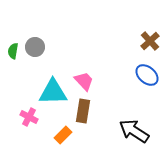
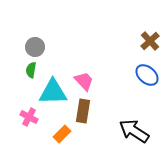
green semicircle: moved 18 px right, 19 px down
orange rectangle: moved 1 px left, 1 px up
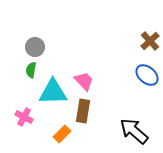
pink cross: moved 5 px left
black arrow: rotated 8 degrees clockwise
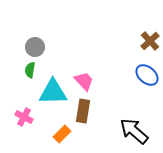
green semicircle: moved 1 px left
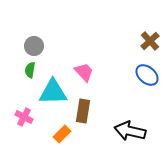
gray circle: moved 1 px left, 1 px up
pink trapezoid: moved 9 px up
black arrow: moved 4 px left; rotated 28 degrees counterclockwise
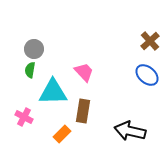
gray circle: moved 3 px down
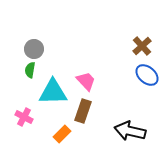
brown cross: moved 8 px left, 5 px down
pink trapezoid: moved 2 px right, 9 px down
brown rectangle: rotated 10 degrees clockwise
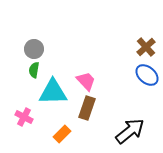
brown cross: moved 4 px right, 1 px down
green semicircle: moved 4 px right
brown rectangle: moved 4 px right, 3 px up
black arrow: rotated 128 degrees clockwise
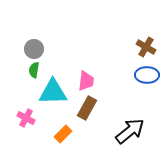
brown cross: rotated 18 degrees counterclockwise
blue ellipse: rotated 40 degrees counterclockwise
pink trapezoid: rotated 50 degrees clockwise
brown rectangle: rotated 10 degrees clockwise
pink cross: moved 2 px right, 1 px down
orange rectangle: moved 1 px right
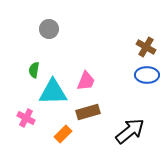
gray circle: moved 15 px right, 20 px up
pink trapezoid: rotated 15 degrees clockwise
brown rectangle: moved 1 px right, 4 px down; rotated 45 degrees clockwise
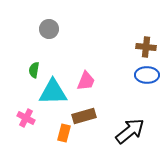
brown cross: rotated 24 degrees counterclockwise
brown rectangle: moved 4 px left, 4 px down
orange rectangle: moved 1 px right, 1 px up; rotated 30 degrees counterclockwise
